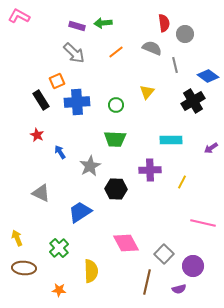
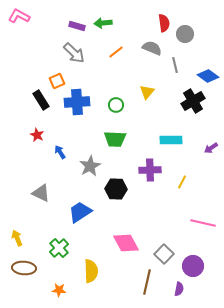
purple semicircle: rotated 64 degrees counterclockwise
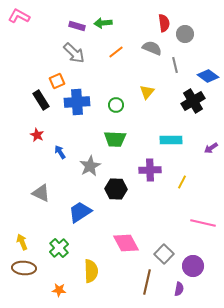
yellow arrow: moved 5 px right, 4 px down
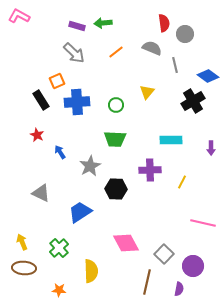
purple arrow: rotated 56 degrees counterclockwise
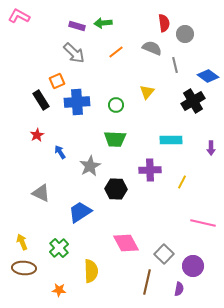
red star: rotated 16 degrees clockwise
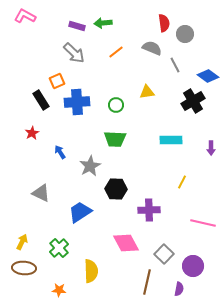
pink L-shape: moved 6 px right
gray line: rotated 14 degrees counterclockwise
yellow triangle: rotated 42 degrees clockwise
red star: moved 5 px left, 2 px up
purple cross: moved 1 px left, 40 px down
yellow arrow: rotated 49 degrees clockwise
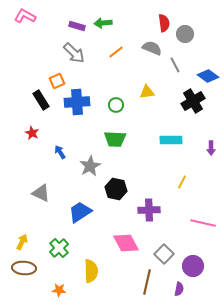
red star: rotated 16 degrees counterclockwise
black hexagon: rotated 10 degrees clockwise
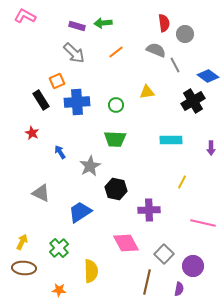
gray semicircle: moved 4 px right, 2 px down
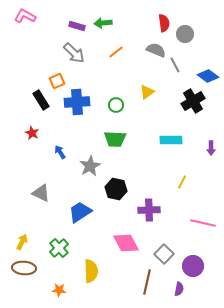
yellow triangle: rotated 28 degrees counterclockwise
